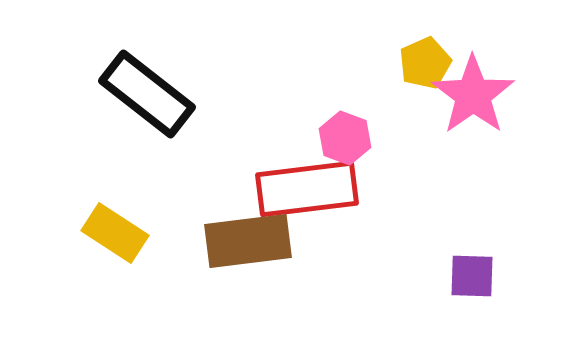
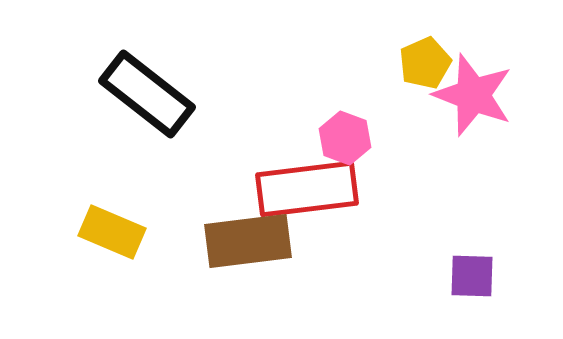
pink star: rotated 16 degrees counterclockwise
yellow rectangle: moved 3 px left, 1 px up; rotated 10 degrees counterclockwise
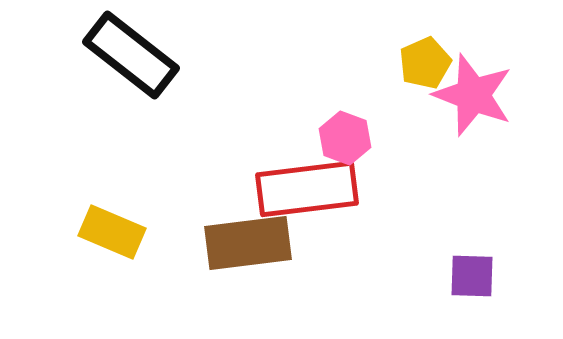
black rectangle: moved 16 px left, 39 px up
brown rectangle: moved 2 px down
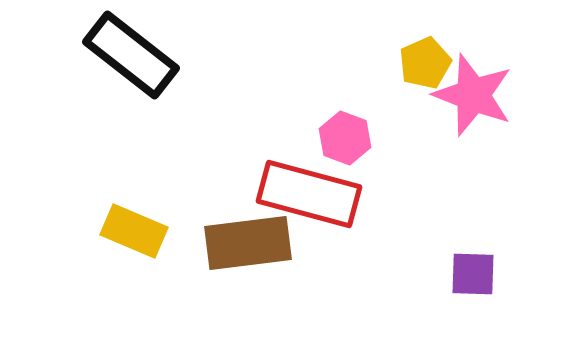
red rectangle: moved 2 px right, 5 px down; rotated 22 degrees clockwise
yellow rectangle: moved 22 px right, 1 px up
purple square: moved 1 px right, 2 px up
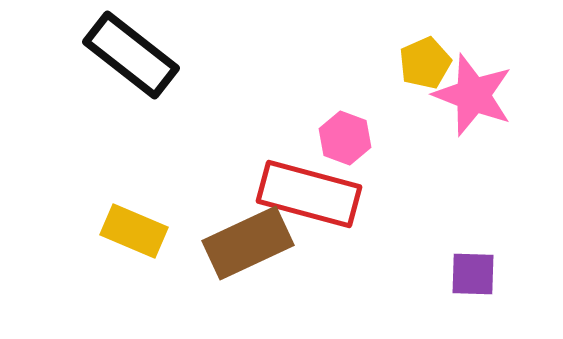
brown rectangle: rotated 18 degrees counterclockwise
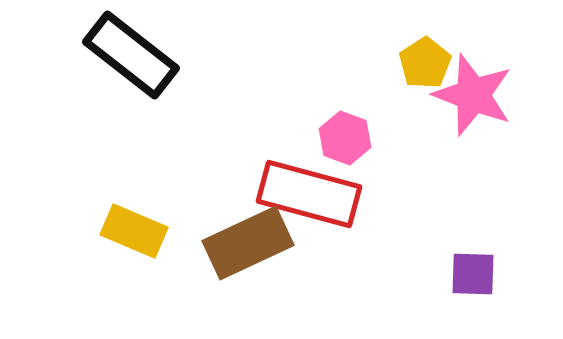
yellow pentagon: rotated 9 degrees counterclockwise
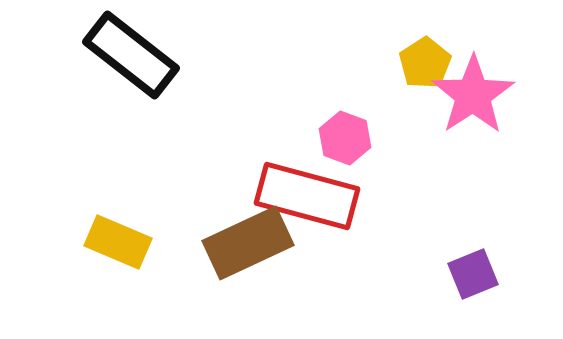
pink star: rotated 18 degrees clockwise
red rectangle: moved 2 px left, 2 px down
yellow rectangle: moved 16 px left, 11 px down
purple square: rotated 24 degrees counterclockwise
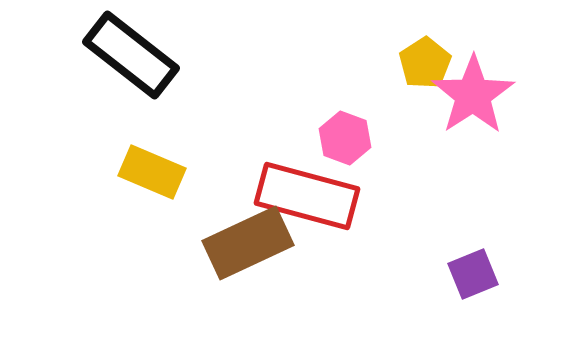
yellow rectangle: moved 34 px right, 70 px up
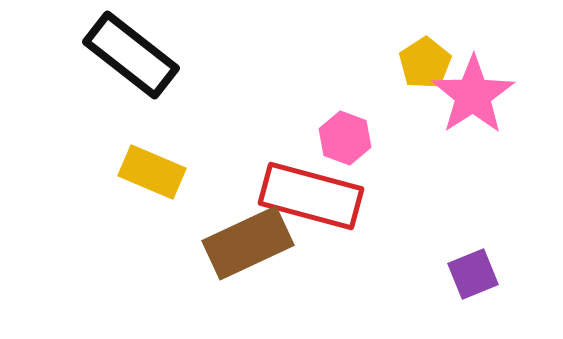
red rectangle: moved 4 px right
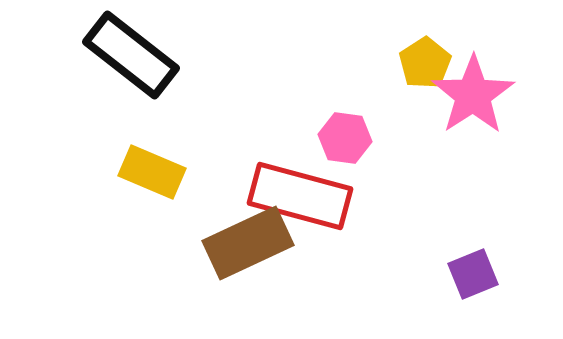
pink hexagon: rotated 12 degrees counterclockwise
red rectangle: moved 11 px left
